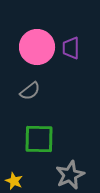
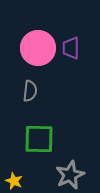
pink circle: moved 1 px right, 1 px down
gray semicircle: rotated 45 degrees counterclockwise
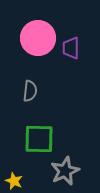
pink circle: moved 10 px up
gray star: moved 5 px left, 4 px up
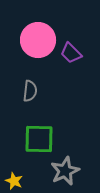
pink circle: moved 2 px down
purple trapezoid: moved 5 px down; rotated 45 degrees counterclockwise
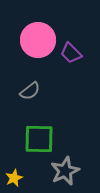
gray semicircle: rotated 45 degrees clockwise
yellow star: moved 3 px up; rotated 24 degrees clockwise
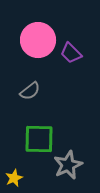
gray star: moved 3 px right, 6 px up
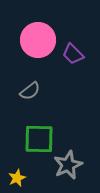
purple trapezoid: moved 2 px right, 1 px down
yellow star: moved 3 px right
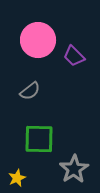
purple trapezoid: moved 1 px right, 2 px down
gray star: moved 6 px right, 4 px down; rotated 8 degrees counterclockwise
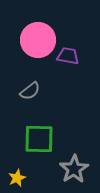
purple trapezoid: moved 6 px left; rotated 145 degrees clockwise
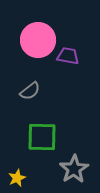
green square: moved 3 px right, 2 px up
